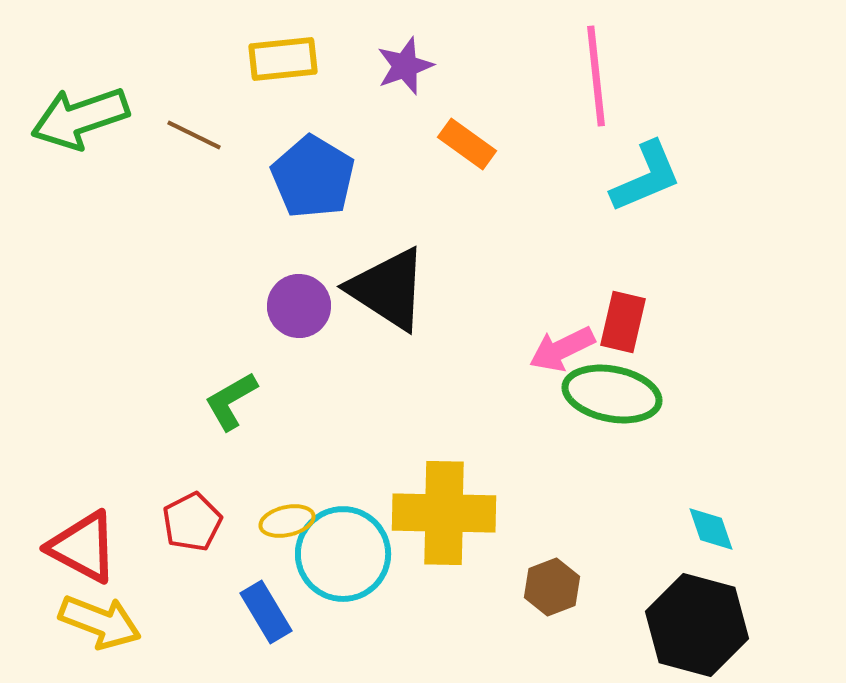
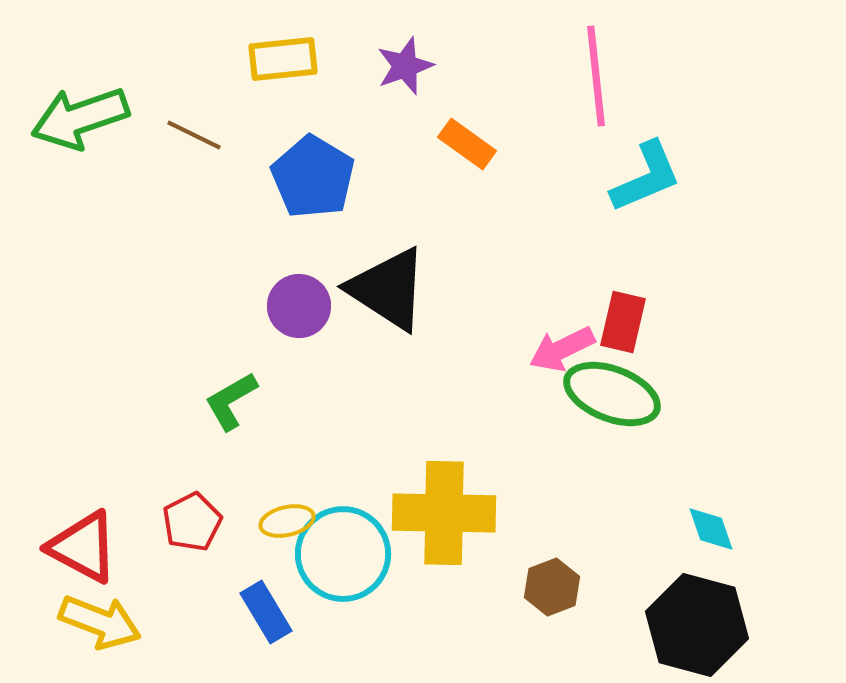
green ellipse: rotated 10 degrees clockwise
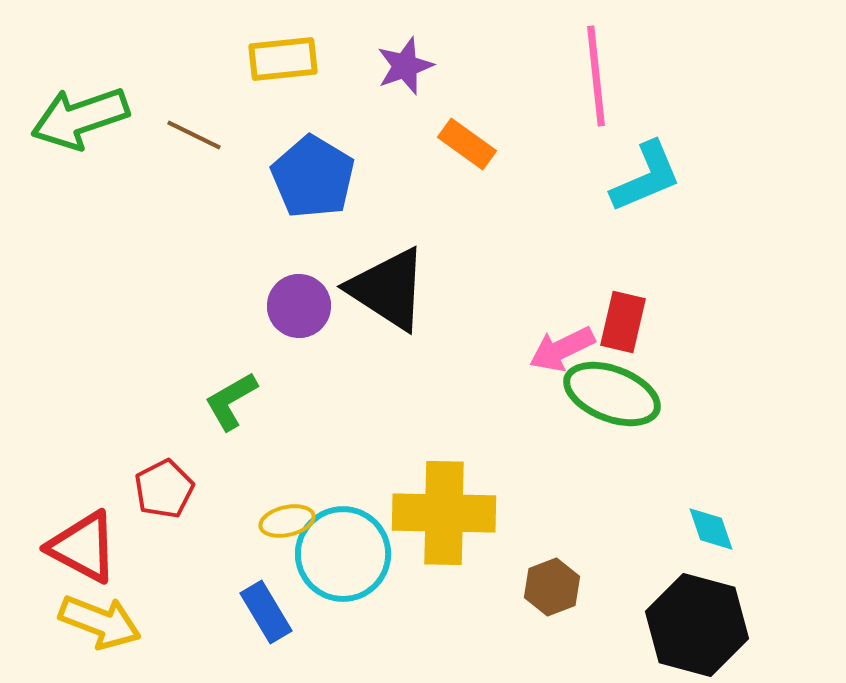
red pentagon: moved 28 px left, 33 px up
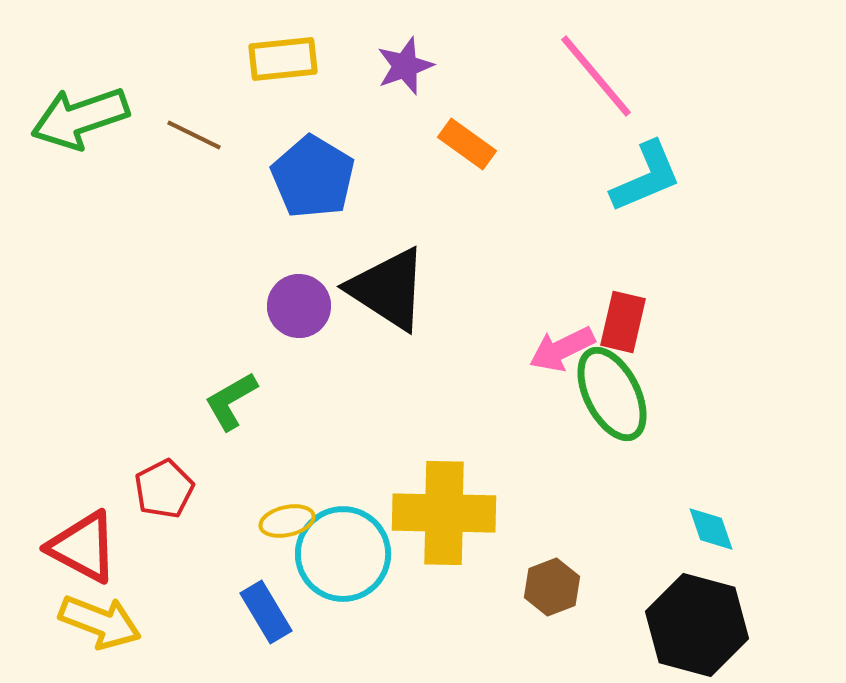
pink line: rotated 34 degrees counterclockwise
green ellipse: rotated 42 degrees clockwise
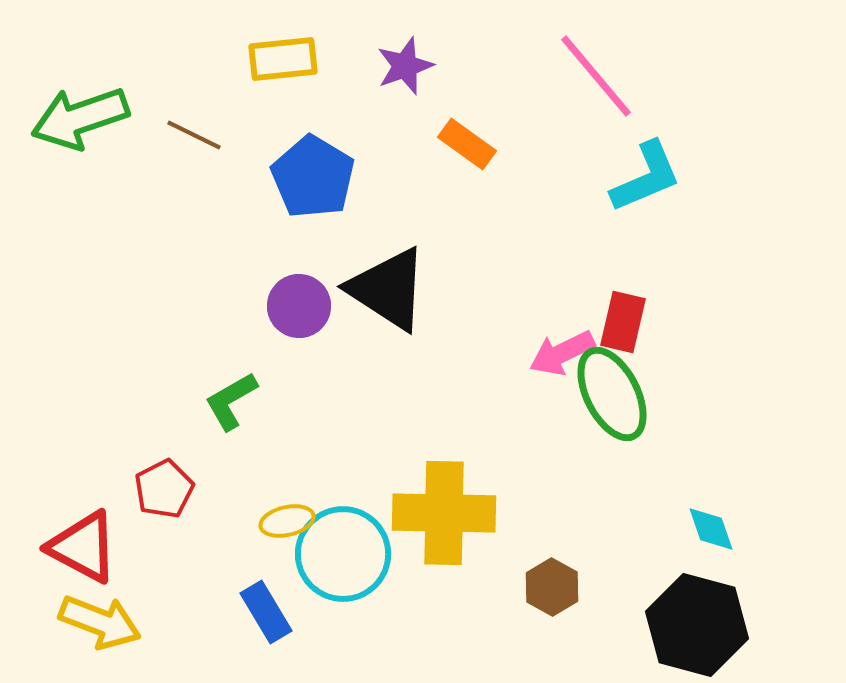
pink arrow: moved 4 px down
brown hexagon: rotated 10 degrees counterclockwise
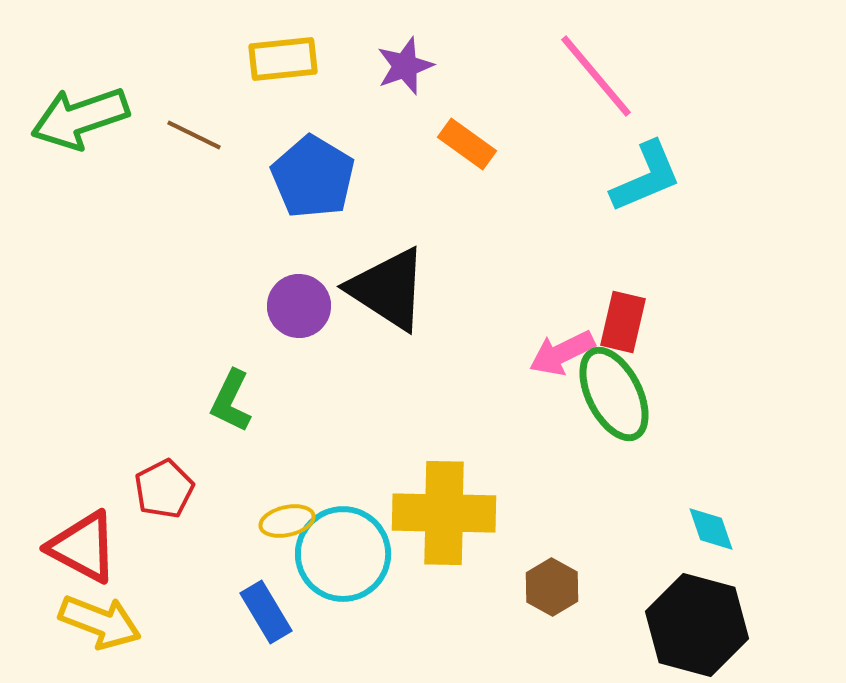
green ellipse: moved 2 px right
green L-shape: rotated 34 degrees counterclockwise
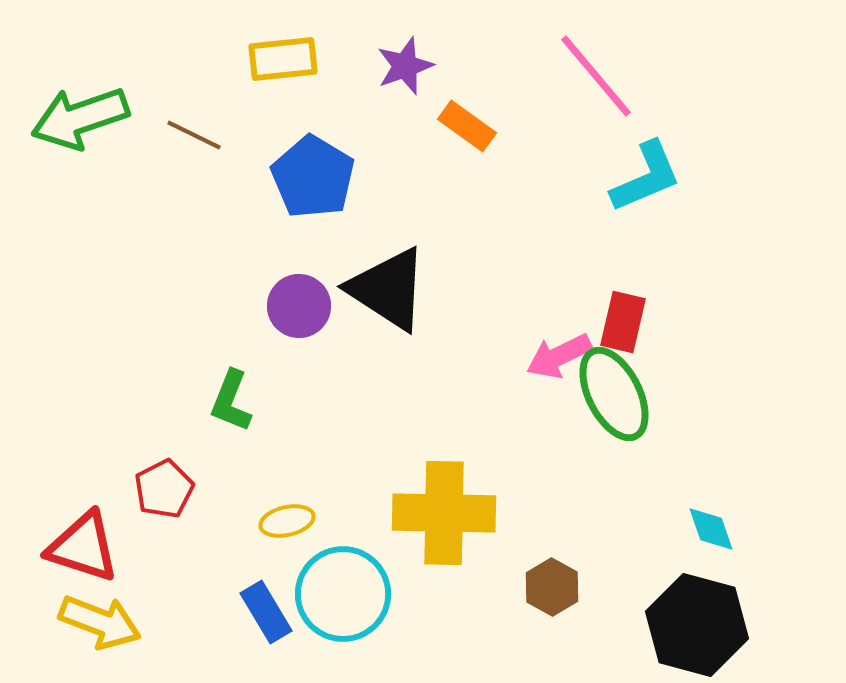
orange rectangle: moved 18 px up
pink arrow: moved 3 px left, 3 px down
green L-shape: rotated 4 degrees counterclockwise
red triangle: rotated 10 degrees counterclockwise
cyan circle: moved 40 px down
